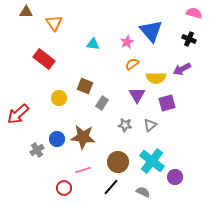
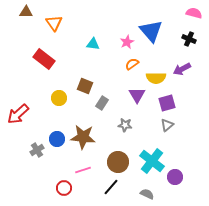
gray triangle: moved 17 px right
gray semicircle: moved 4 px right, 2 px down
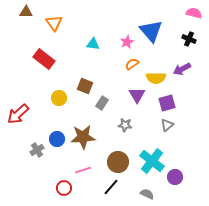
brown star: rotated 10 degrees counterclockwise
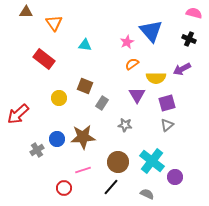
cyan triangle: moved 8 px left, 1 px down
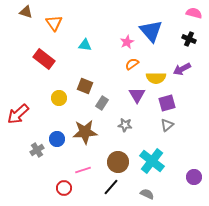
brown triangle: rotated 16 degrees clockwise
brown star: moved 2 px right, 5 px up
purple circle: moved 19 px right
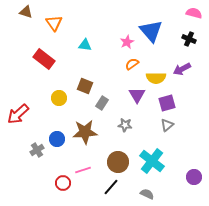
red circle: moved 1 px left, 5 px up
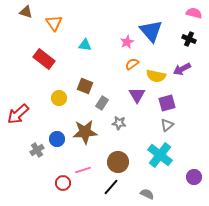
yellow semicircle: moved 2 px up; rotated 12 degrees clockwise
gray star: moved 6 px left, 2 px up
cyan cross: moved 8 px right, 6 px up
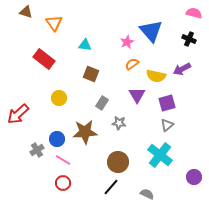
brown square: moved 6 px right, 12 px up
pink line: moved 20 px left, 10 px up; rotated 49 degrees clockwise
